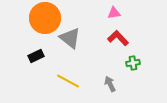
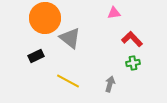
red L-shape: moved 14 px right, 1 px down
gray arrow: rotated 42 degrees clockwise
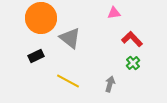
orange circle: moved 4 px left
green cross: rotated 32 degrees counterclockwise
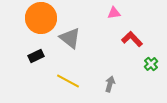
green cross: moved 18 px right, 1 px down
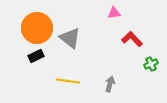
orange circle: moved 4 px left, 10 px down
green cross: rotated 16 degrees clockwise
yellow line: rotated 20 degrees counterclockwise
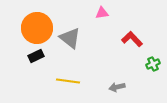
pink triangle: moved 12 px left
green cross: moved 2 px right
gray arrow: moved 7 px right, 3 px down; rotated 119 degrees counterclockwise
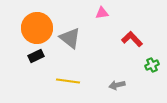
green cross: moved 1 px left, 1 px down
gray arrow: moved 2 px up
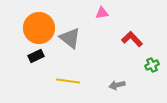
orange circle: moved 2 px right
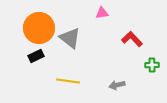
green cross: rotated 24 degrees clockwise
